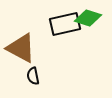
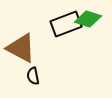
green diamond: moved 1 px down
black rectangle: moved 1 px right; rotated 8 degrees counterclockwise
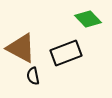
green diamond: rotated 28 degrees clockwise
black rectangle: moved 29 px down
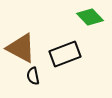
green diamond: moved 2 px right, 2 px up
black rectangle: moved 1 px left, 1 px down
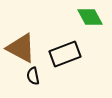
green diamond: rotated 16 degrees clockwise
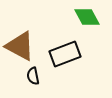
green diamond: moved 3 px left
brown triangle: moved 1 px left, 2 px up
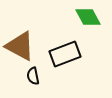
green diamond: moved 1 px right
